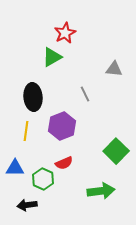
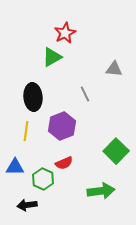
blue triangle: moved 1 px up
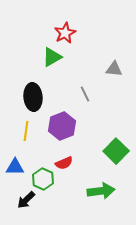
black arrow: moved 1 px left, 5 px up; rotated 36 degrees counterclockwise
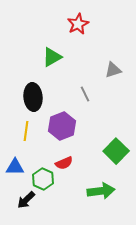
red star: moved 13 px right, 9 px up
gray triangle: moved 1 px left, 1 px down; rotated 24 degrees counterclockwise
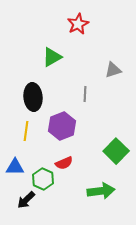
gray line: rotated 28 degrees clockwise
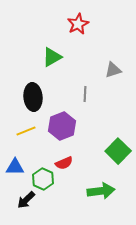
yellow line: rotated 60 degrees clockwise
green square: moved 2 px right
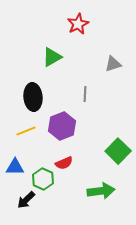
gray triangle: moved 6 px up
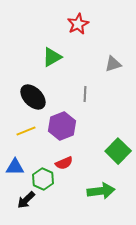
black ellipse: rotated 40 degrees counterclockwise
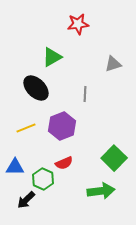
red star: rotated 20 degrees clockwise
black ellipse: moved 3 px right, 9 px up
yellow line: moved 3 px up
green square: moved 4 px left, 7 px down
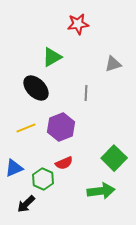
gray line: moved 1 px right, 1 px up
purple hexagon: moved 1 px left, 1 px down
blue triangle: moved 1 px left, 1 px down; rotated 24 degrees counterclockwise
black arrow: moved 4 px down
